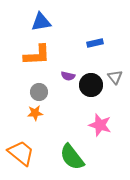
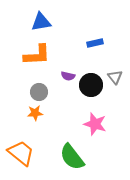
pink star: moved 5 px left, 1 px up
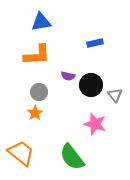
gray triangle: moved 18 px down
orange star: rotated 28 degrees counterclockwise
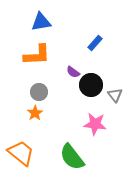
blue rectangle: rotated 35 degrees counterclockwise
purple semicircle: moved 5 px right, 4 px up; rotated 24 degrees clockwise
pink star: rotated 10 degrees counterclockwise
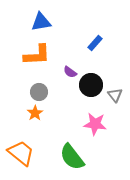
purple semicircle: moved 3 px left
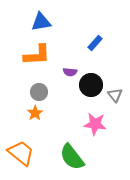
purple semicircle: rotated 32 degrees counterclockwise
